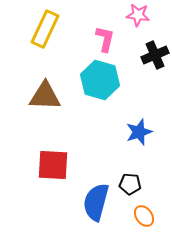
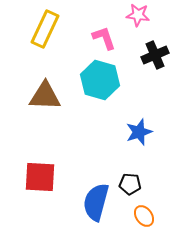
pink L-shape: moved 1 px left, 1 px up; rotated 32 degrees counterclockwise
red square: moved 13 px left, 12 px down
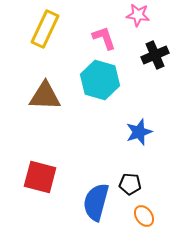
red square: rotated 12 degrees clockwise
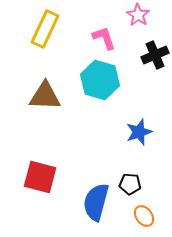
pink star: rotated 25 degrees clockwise
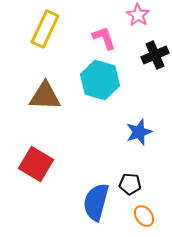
red square: moved 4 px left, 13 px up; rotated 16 degrees clockwise
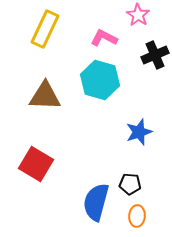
pink L-shape: rotated 44 degrees counterclockwise
orange ellipse: moved 7 px left; rotated 40 degrees clockwise
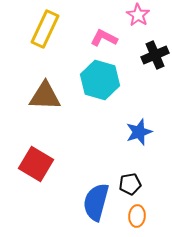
black pentagon: rotated 15 degrees counterclockwise
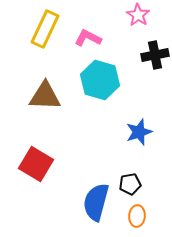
pink L-shape: moved 16 px left
black cross: rotated 12 degrees clockwise
